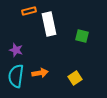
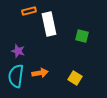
purple star: moved 2 px right, 1 px down
yellow square: rotated 24 degrees counterclockwise
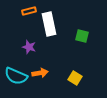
purple star: moved 11 px right, 4 px up
cyan semicircle: rotated 75 degrees counterclockwise
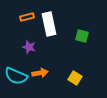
orange rectangle: moved 2 px left, 6 px down
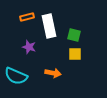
white rectangle: moved 2 px down
green square: moved 8 px left, 1 px up
orange arrow: moved 13 px right; rotated 21 degrees clockwise
yellow square: moved 24 px up; rotated 32 degrees counterclockwise
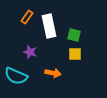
orange rectangle: rotated 40 degrees counterclockwise
purple star: moved 1 px right, 5 px down
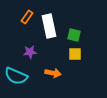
purple star: rotated 24 degrees counterclockwise
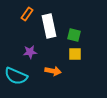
orange rectangle: moved 3 px up
orange arrow: moved 2 px up
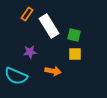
white rectangle: rotated 20 degrees counterclockwise
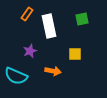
white rectangle: rotated 20 degrees clockwise
green square: moved 8 px right, 16 px up; rotated 24 degrees counterclockwise
purple star: moved 1 px up; rotated 16 degrees counterclockwise
